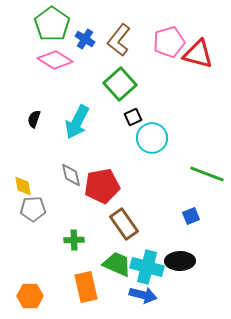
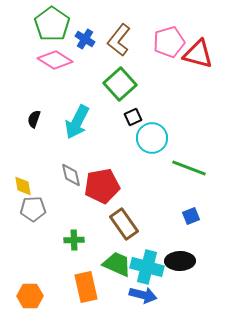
green line: moved 18 px left, 6 px up
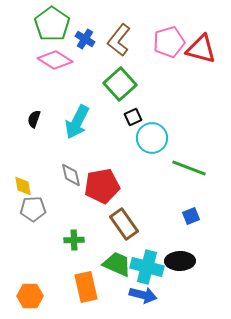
red triangle: moved 3 px right, 5 px up
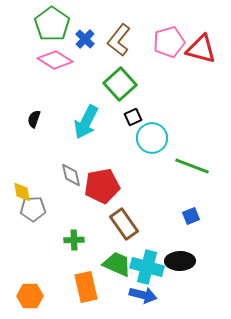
blue cross: rotated 12 degrees clockwise
cyan arrow: moved 9 px right
green line: moved 3 px right, 2 px up
yellow diamond: moved 1 px left, 6 px down
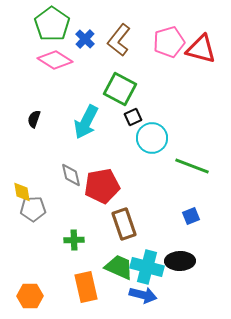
green square: moved 5 px down; rotated 20 degrees counterclockwise
brown rectangle: rotated 16 degrees clockwise
green trapezoid: moved 2 px right, 3 px down
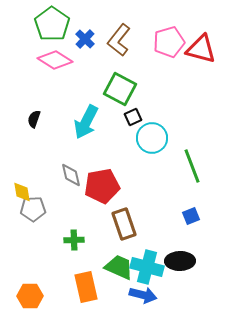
green line: rotated 48 degrees clockwise
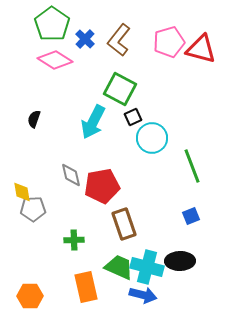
cyan arrow: moved 7 px right
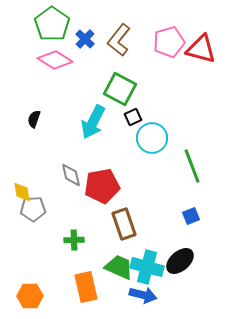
black ellipse: rotated 40 degrees counterclockwise
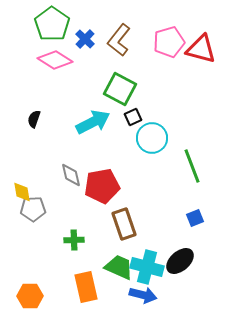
cyan arrow: rotated 144 degrees counterclockwise
blue square: moved 4 px right, 2 px down
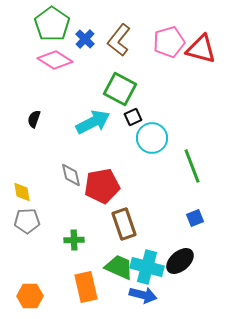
gray pentagon: moved 6 px left, 12 px down
